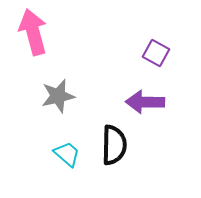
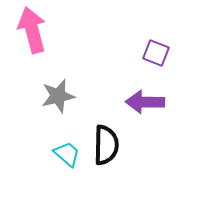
pink arrow: moved 1 px left, 2 px up
purple square: rotated 8 degrees counterclockwise
black semicircle: moved 8 px left
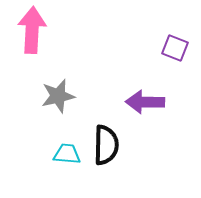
pink arrow: rotated 18 degrees clockwise
purple square: moved 19 px right, 5 px up
cyan trapezoid: rotated 36 degrees counterclockwise
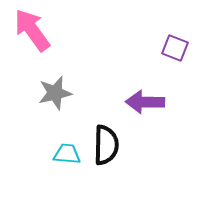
pink arrow: rotated 39 degrees counterclockwise
gray star: moved 3 px left, 3 px up
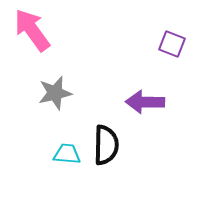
purple square: moved 3 px left, 4 px up
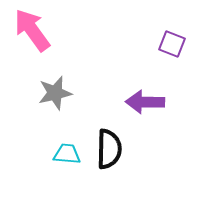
black semicircle: moved 3 px right, 4 px down
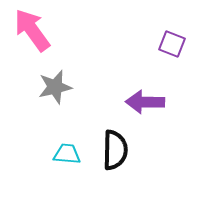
gray star: moved 6 px up
black semicircle: moved 6 px right, 1 px down
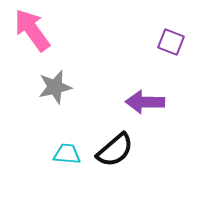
purple square: moved 1 px left, 2 px up
black semicircle: rotated 48 degrees clockwise
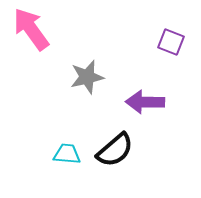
pink arrow: moved 1 px left, 1 px up
gray star: moved 32 px right, 10 px up
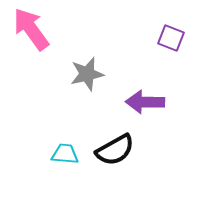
purple square: moved 4 px up
gray star: moved 3 px up
black semicircle: rotated 12 degrees clockwise
cyan trapezoid: moved 2 px left
